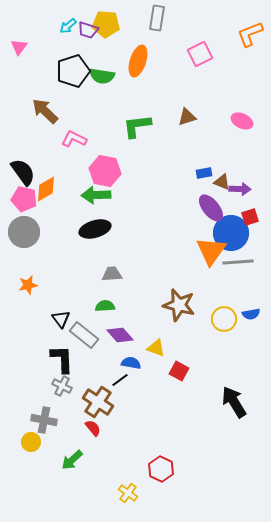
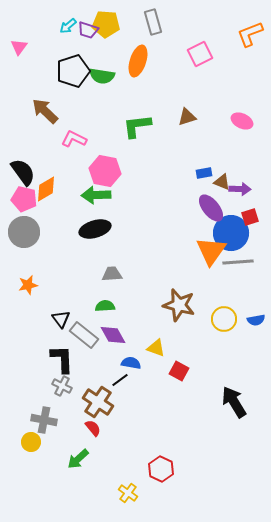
gray rectangle at (157, 18): moved 4 px left, 4 px down; rotated 25 degrees counterclockwise
blue semicircle at (251, 314): moved 5 px right, 6 px down
purple diamond at (120, 335): moved 7 px left; rotated 12 degrees clockwise
green arrow at (72, 460): moved 6 px right, 1 px up
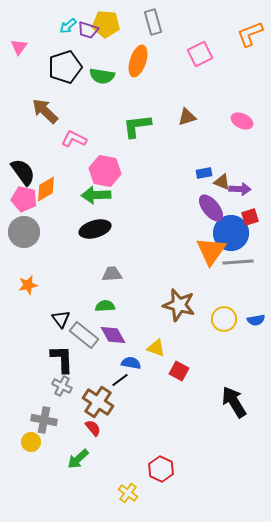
black pentagon at (73, 71): moved 8 px left, 4 px up
